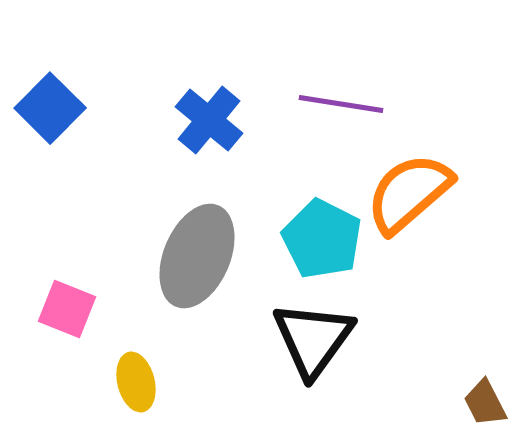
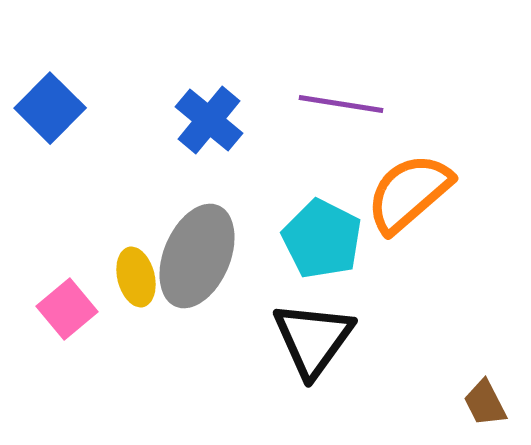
pink square: rotated 28 degrees clockwise
yellow ellipse: moved 105 px up
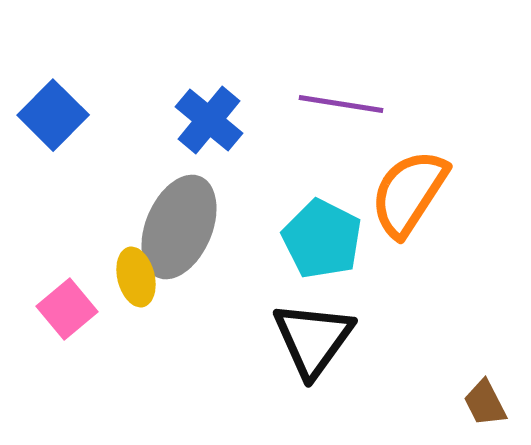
blue square: moved 3 px right, 7 px down
orange semicircle: rotated 16 degrees counterclockwise
gray ellipse: moved 18 px left, 29 px up
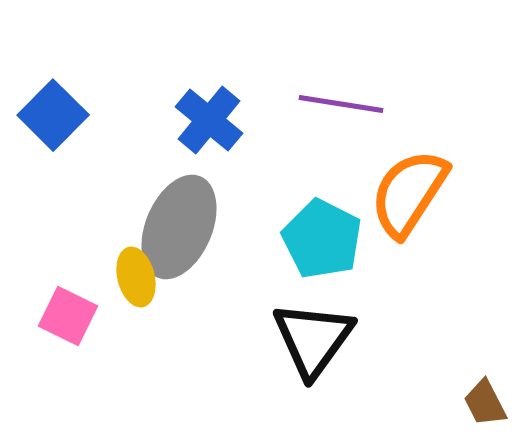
pink square: moved 1 px right, 7 px down; rotated 24 degrees counterclockwise
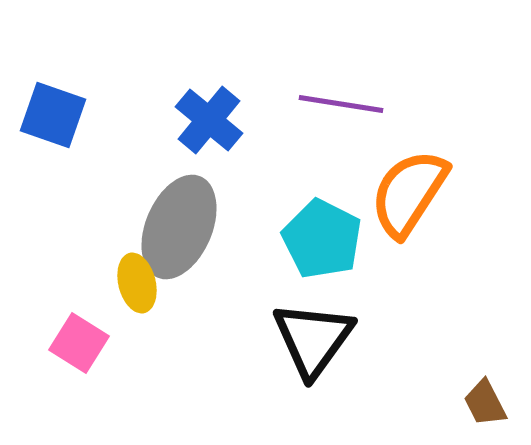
blue square: rotated 26 degrees counterclockwise
yellow ellipse: moved 1 px right, 6 px down
pink square: moved 11 px right, 27 px down; rotated 6 degrees clockwise
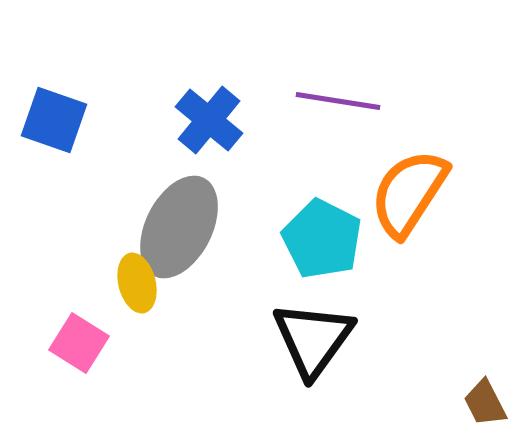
purple line: moved 3 px left, 3 px up
blue square: moved 1 px right, 5 px down
gray ellipse: rotated 4 degrees clockwise
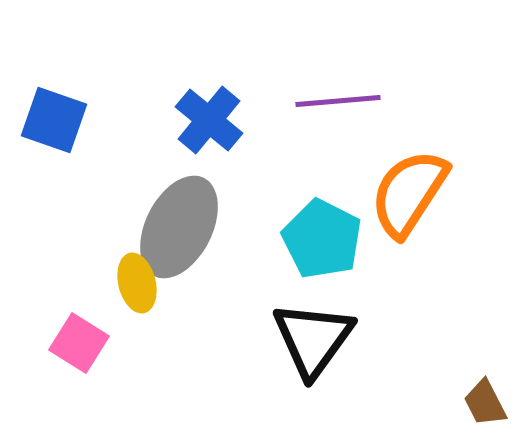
purple line: rotated 14 degrees counterclockwise
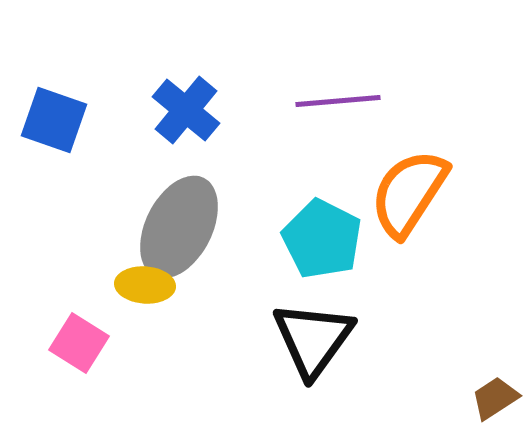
blue cross: moved 23 px left, 10 px up
yellow ellipse: moved 8 px right, 2 px down; rotated 72 degrees counterclockwise
brown trapezoid: moved 10 px right, 5 px up; rotated 84 degrees clockwise
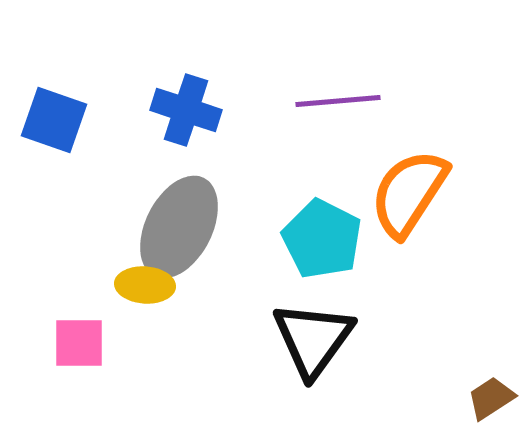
blue cross: rotated 22 degrees counterclockwise
pink square: rotated 32 degrees counterclockwise
brown trapezoid: moved 4 px left
